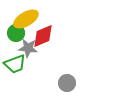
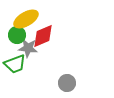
green circle: moved 1 px right, 2 px down
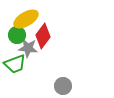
red diamond: rotated 30 degrees counterclockwise
gray circle: moved 4 px left, 3 px down
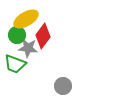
green trapezoid: rotated 40 degrees clockwise
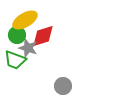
yellow ellipse: moved 1 px left, 1 px down
red diamond: rotated 35 degrees clockwise
gray star: rotated 12 degrees clockwise
green trapezoid: moved 4 px up
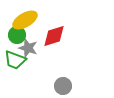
red diamond: moved 11 px right
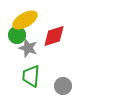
green trapezoid: moved 16 px right, 16 px down; rotated 75 degrees clockwise
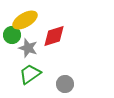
green circle: moved 5 px left
green trapezoid: moved 1 px left, 2 px up; rotated 50 degrees clockwise
gray circle: moved 2 px right, 2 px up
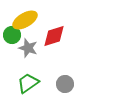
green trapezoid: moved 2 px left, 9 px down
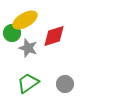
green circle: moved 2 px up
